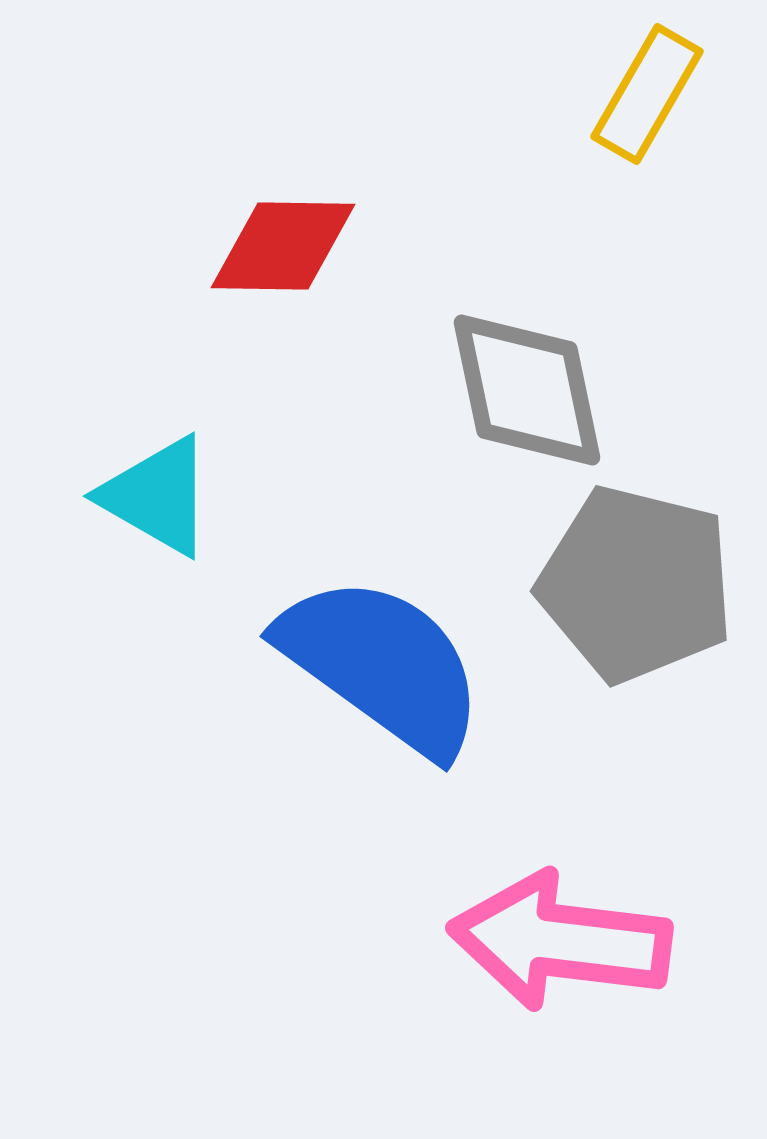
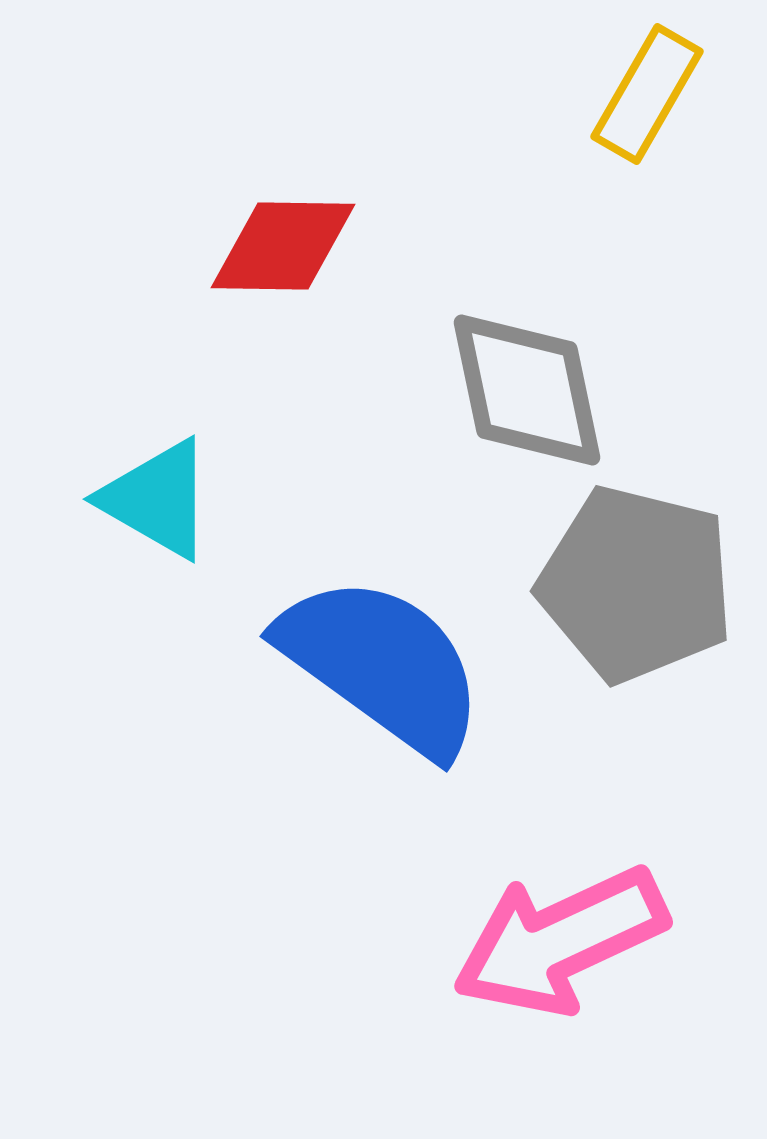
cyan triangle: moved 3 px down
pink arrow: rotated 32 degrees counterclockwise
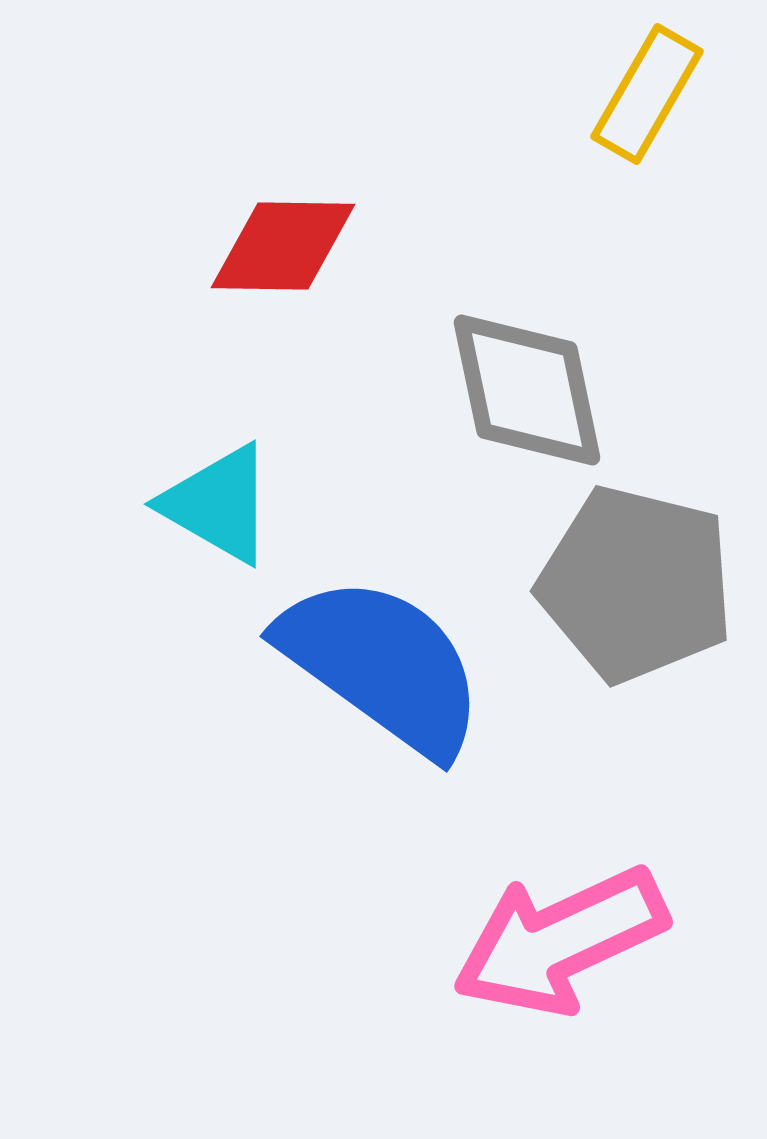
cyan triangle: moved 61 px right, 5 px down
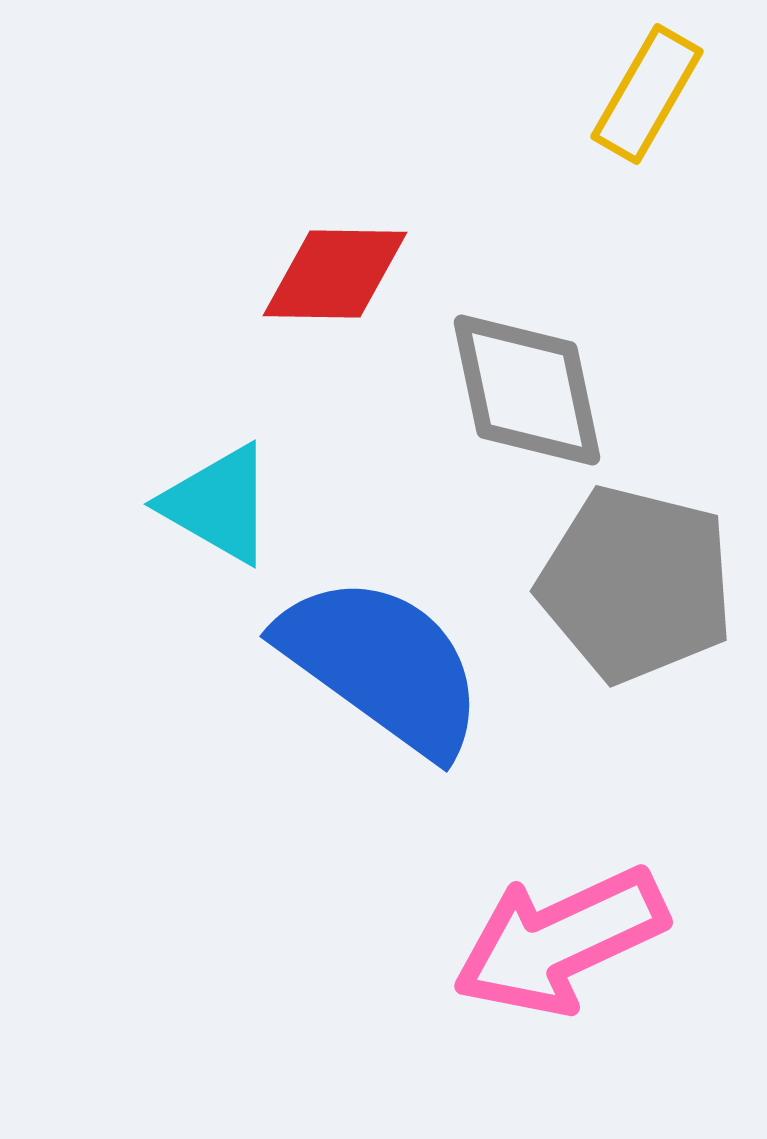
red diamond: moved 52 px right, 28 px down
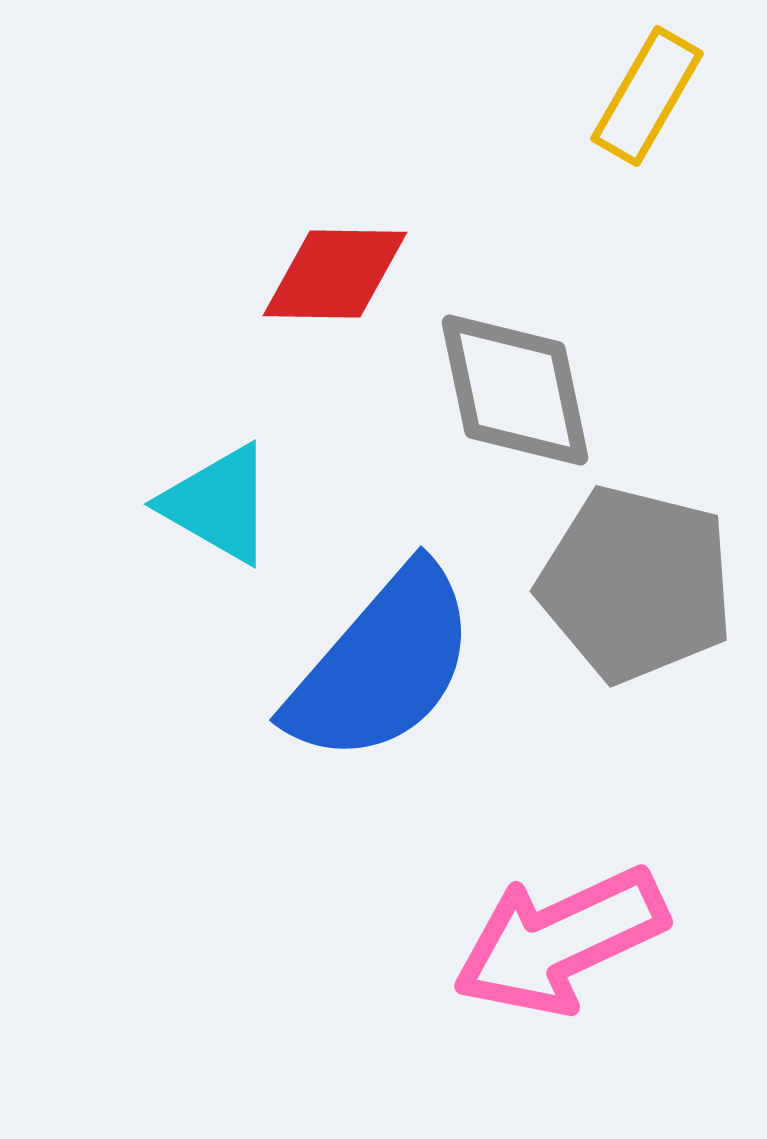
yellow rectangle: moved 2 px down
gray diamond: moved 12 px left
blue semicircle: rotated 95 degrees clockwise
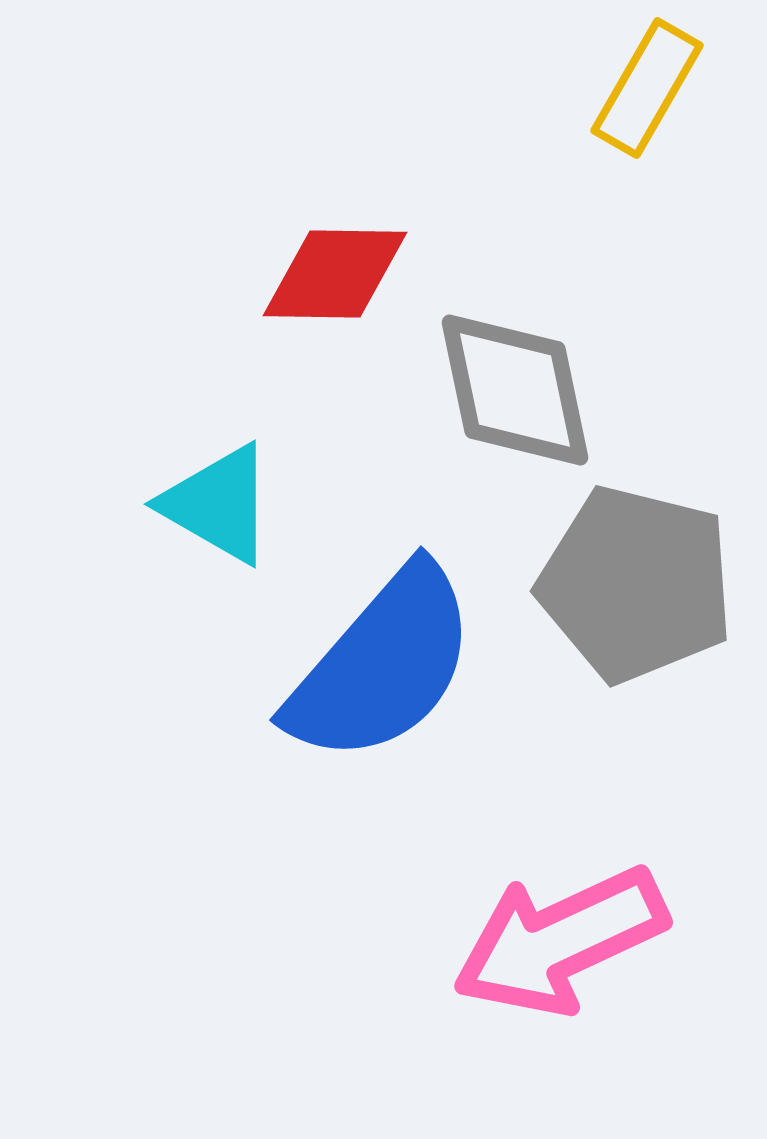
yellow rectangle: moved 8 px up
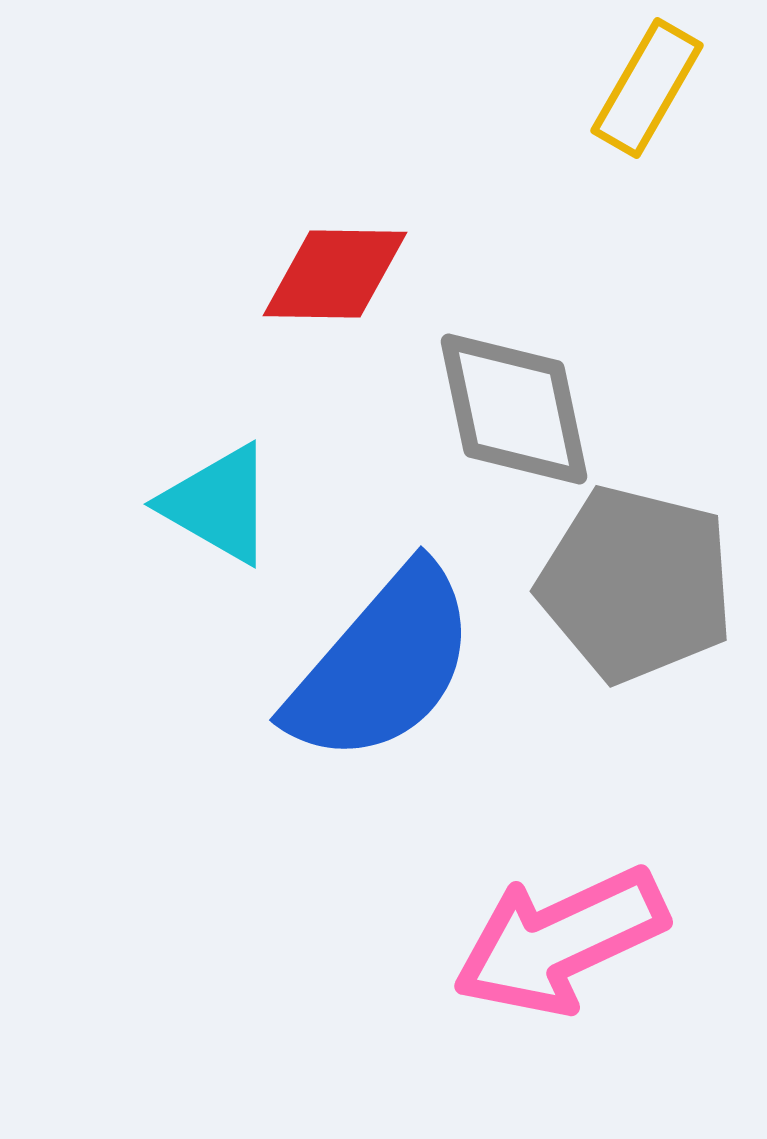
gray diamond: moved 1 px left, 19 px down
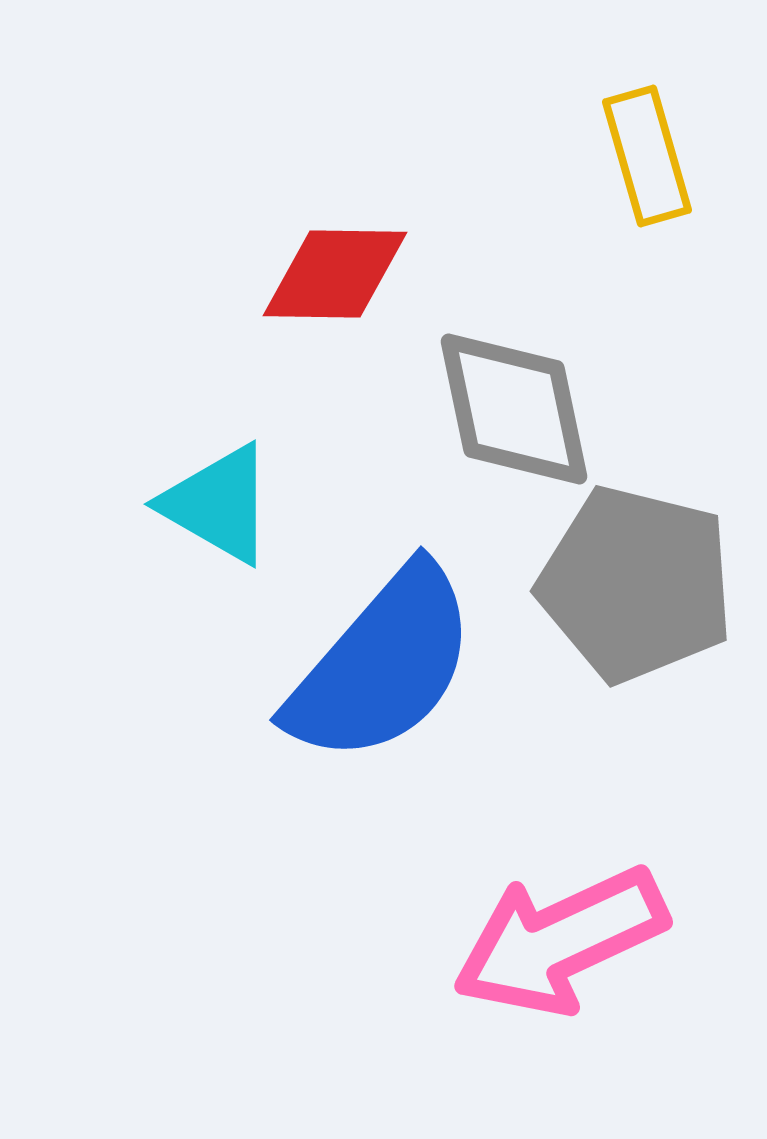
yellow rectangle: moved 68 px down; rotated 46 degrees counterclockwise
